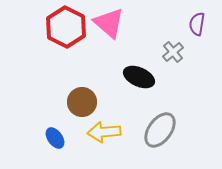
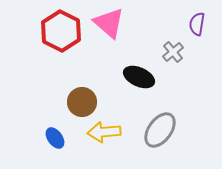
red hexagon: moved 5 px left, 4 px down
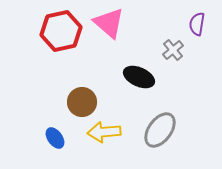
red hexagon: rotated 21 degrees clockwise
gray cross: moved 2 px up
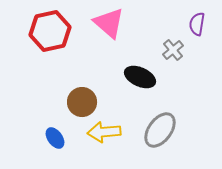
red hexagon: moved 11 px left
black ellipse: moved 1 px right
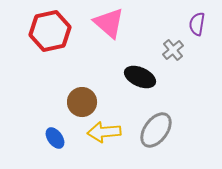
gray ellipse: moved 4 px left
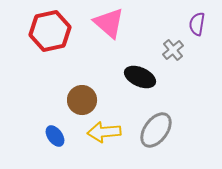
brown circle: moved 2 px up
blue ellipse: moved 2 px up
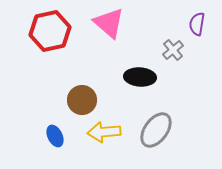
black ellipse: rotated 20 degrees counterclockwise
blue ellipse: rotated 10 degrees clockwise
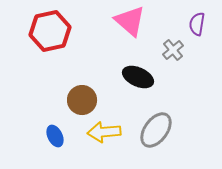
pink triangle: moved 21 px right, 2 px up
black ellipse: moved 2 px left; rotated 20 degrees clockwise
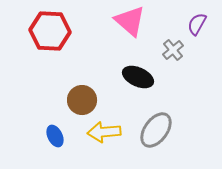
purple semicircle: rotated 20 degrees clockwise
red hexagon: rotated 15 degrees clockwise
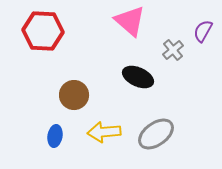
purple semicircle: moved 6 px right, 7 px down
red hexagon: moved 7 px left
brown circle: moved 8 px left, 5 px up
gray ellipse: moved 4 px down; rotated 18 degrees clockwise
blue ellipse: rotated 35 degrees clockwise
